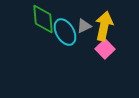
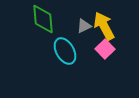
yellow arrow: rotated 40 degrees counterclockwise
cyan ellipse: moved 19 px down
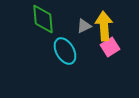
yellow arrow: rotated 24 degrees clockwise
pink square: moved 5 px right, 2 px up; rotated 12 degrees clockwise
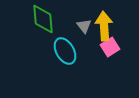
gray triangle: rotated 42 degrees counterclockwise
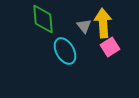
yellow arrow: moved 1 px left, 3 px up
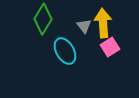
green diamond: rotated 36 degrees clockwise
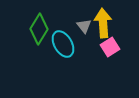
green diamond: moved 4 px left, 10 px down
cyan ellipse: moved 2 px left, 7 px up
